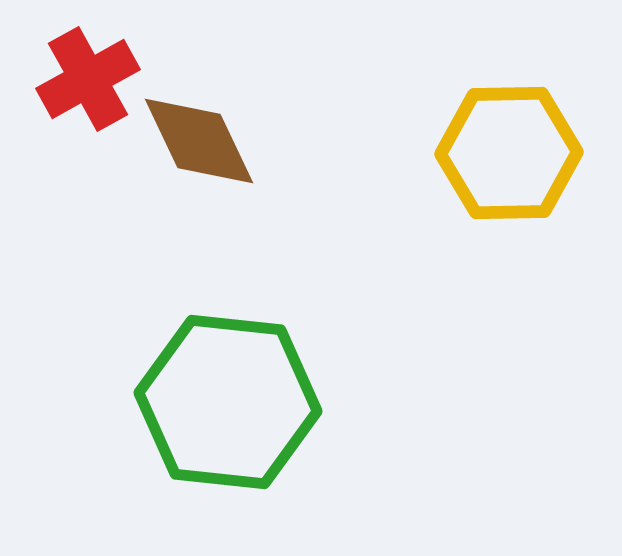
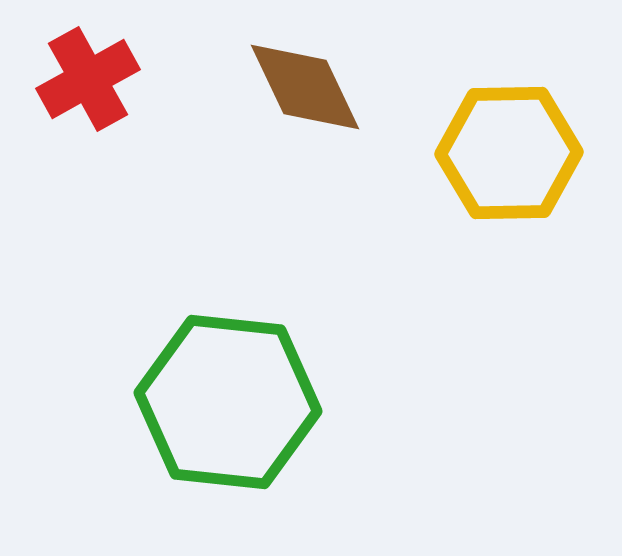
brown diamond: moved 106 px right, 54 px up
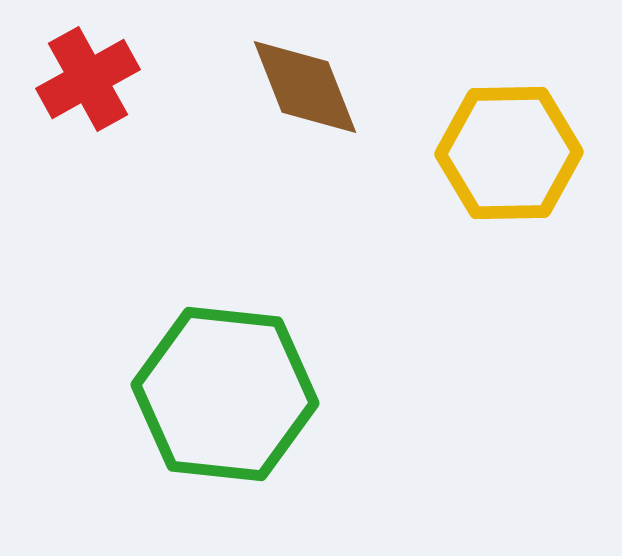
brown diamond: rotated 4 degrees clockwise
green hexagon: moved 3 px left, 8 px up
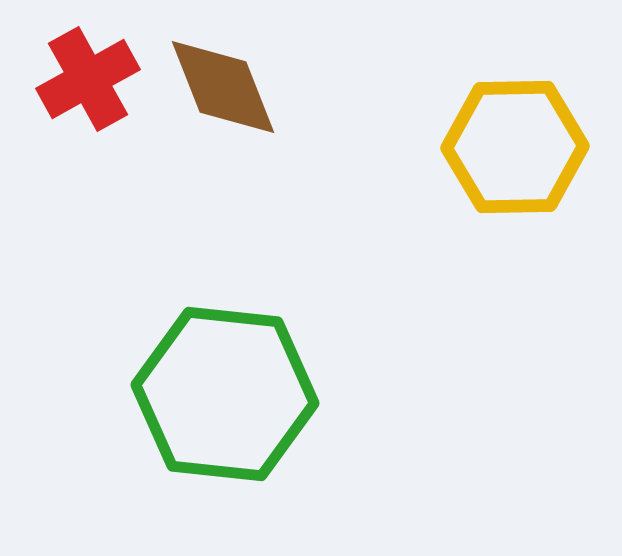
brown diamond: moved 82 px left
yellow hexagon: moved 6 px right, 6 px up
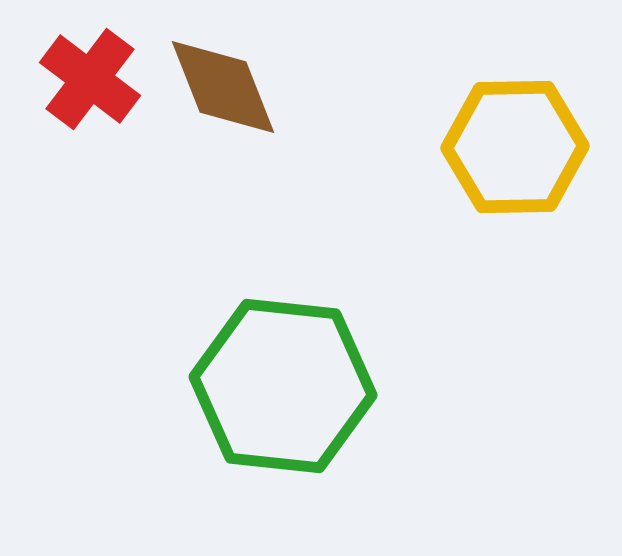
red cross: moved 2 px right; rotated 24 degrees counterclockwise
green hexagon: moved 58 px right, 8 px up
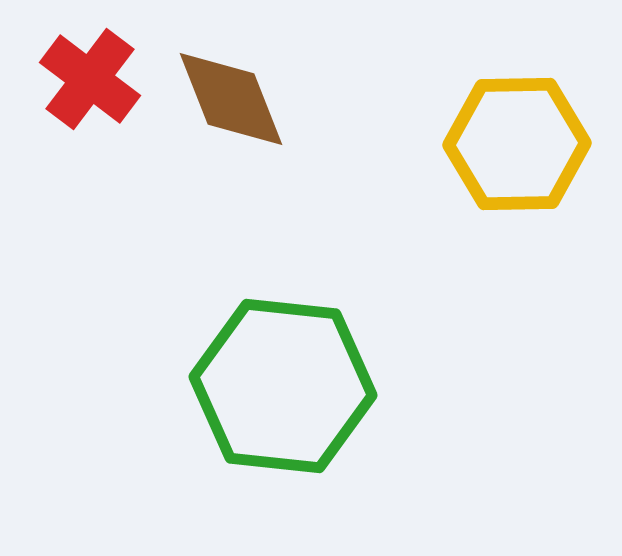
brown diamond: moved 8 px right, 12 px down
yellow hexagon: moved 2 px right, 3 px up
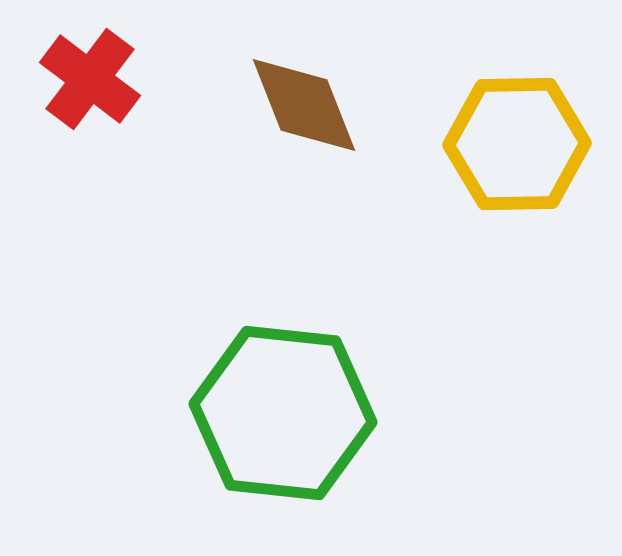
brown diamond: moved 73 px right, 6 px down
green hexagon: moved 27 px down
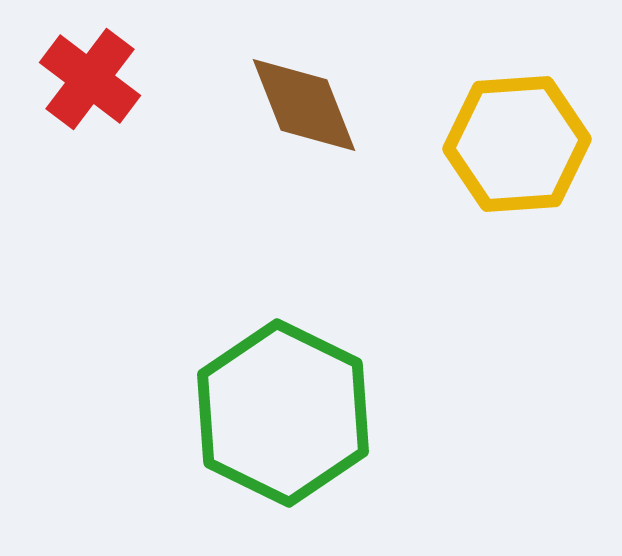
yellow hexagon: rotated 3 degrees counterclockwise
green hexagon: rotated 20 degrees clockwise
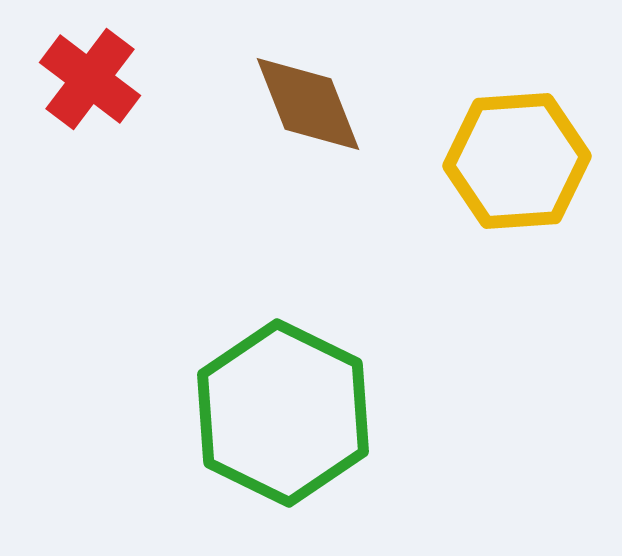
brown diamond: moved 4 px right, 1 px up
yellow hexagon: moved 17 px down
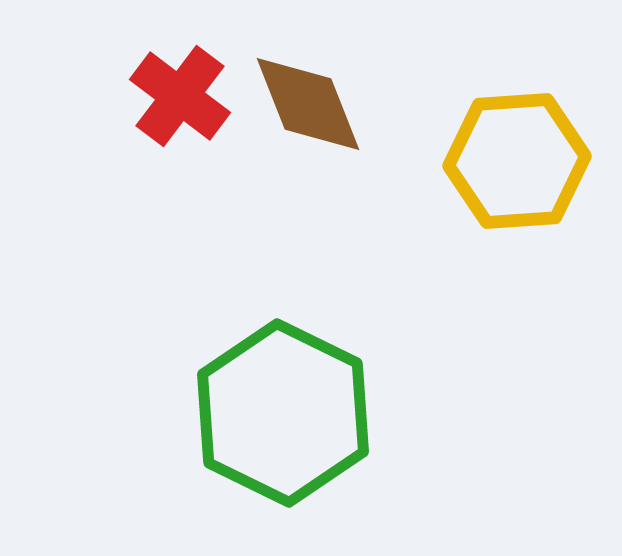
red cross: moved 90 px right, 17 px down
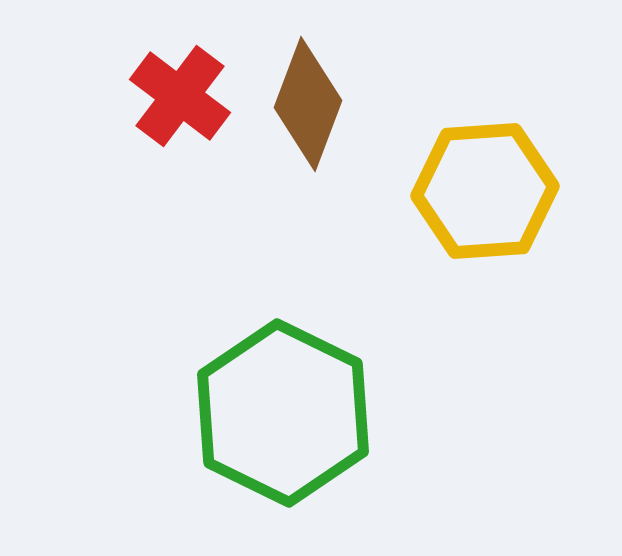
brown diamond: rotated 42 degrees clockwise
yellow hexagon: moved 32 px left, 30 px down
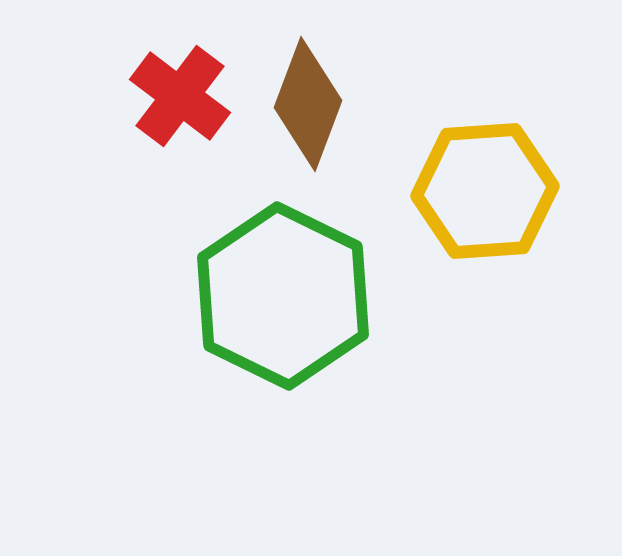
green hexagon: moved 117 px up
